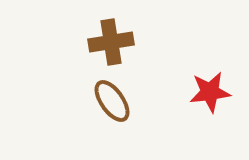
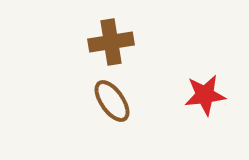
red star: moved 5 px left, 3 px down
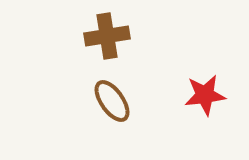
brown cross: moved 4 px left, 6 px up
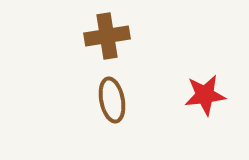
brown ellipse: moved 1 px up; rotated 24 degrees clockwise
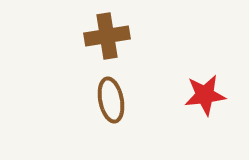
brown ellipse: moved 1 px left
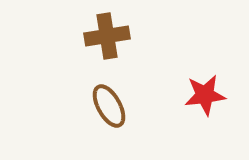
brown ellipse: moved 2 px left, 6 px down; rotated 18 degrees counterclockwise
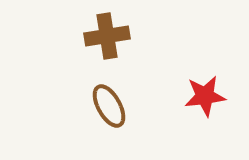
red star: moved 1 px down
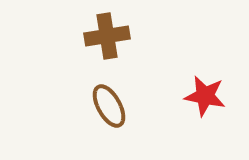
red star: rotated 18 degrees clockwise
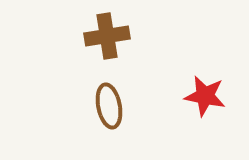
brown ellipse: rotated 18 degrees clockwise
